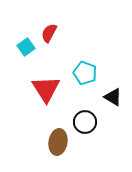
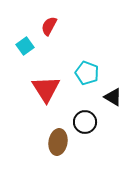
red semicircle: moved 7 px up
cyan square: moved 1 px left, 1 px up
cyan pentagon: moved 2 px right
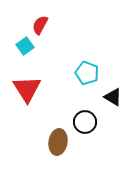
red semicircle: moved 9 px left, 1 px up
red triangle: moved 19 px left
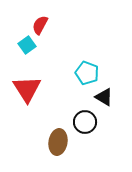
cyan square: moved 2 px right, 1 px up
black triangle: moved 9 px left
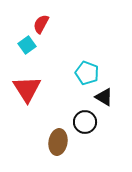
red semicircle: moved 1 px right, 1 px up
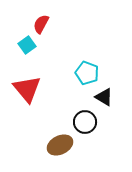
red triangle: rotated 8 degrees counterclockwise
brown ellipse: moved 2 px right, 3 px down; rotated 55 degrees clockwise
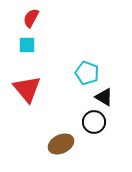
red semicircle: moved 10 px left, 6 px up
cyan square: rotated 36 degrees clockwise
black circle: moved 9 px right
brown ellipse: moved 1 px right, 1 px up
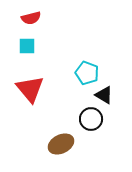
red semicircle: rotated 132 degrees counterclockwise
cyan square: moved 1 px down
red triangle: moved 3 px right
black triangle: moved 2 px up
black circle: moved 3 px left, 3 px up
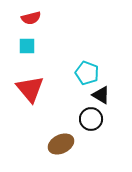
black triangle: moved 3 px left
